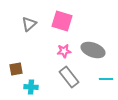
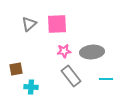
pink square: moved 5 px left, 3 px down; rotated 20 degrees counterclockwise
gray ellipse: moved 1 px left, 2 px down; rotated 25 degrees counterclockwise
gray rectangle: moved 2 px right, 1 px up
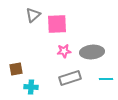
gray triangle: moved 4 px right, 9 px up
gray rectangle: moved 1 px left, 2 px down; rotated 70 degrees counterclockwise
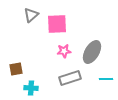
gray triangle: moved 2 px left
gray ellipse: rotated 55 degrees counterclockwise
cyan cross: moved 1 px down
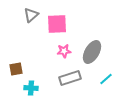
cyan line: rotated 40 degrees counterclockwise
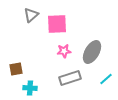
cyan cross: moved 1 px left
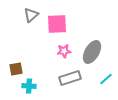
cyan cross: moved 1 px left, 2 px up
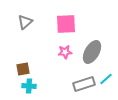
gray triangle: moved 6 px left, 7 px down
pink square: moved 9 px right
pink star: moved 1 px right, 1 px down
brown square: moved 7 px right
gray rectangle: moved 14 px right, 6 px down
